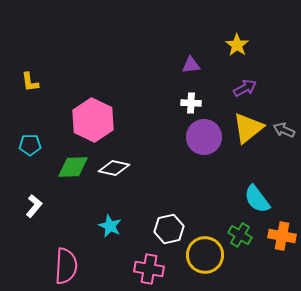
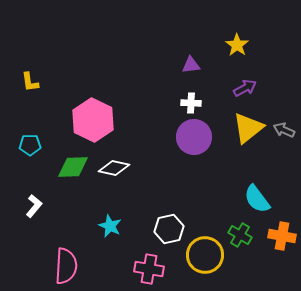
purple circle: moved 10 px left
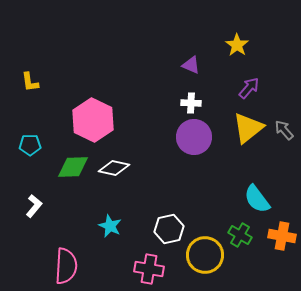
purple triangle: rotated 30 degrees clockwise
purple arrow: moved 4 px right; rotated 20 degrees counterclockwise
gray arrow: rotated 25 degrees clockwise
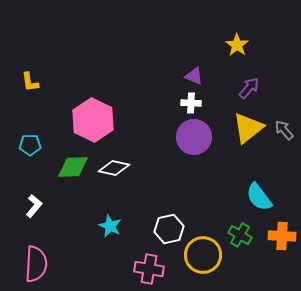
purple triangle: moved 3 px right, 11 px down
cyan semicircle: moved 2 px right, 2 px up
orange cross: rotated 8 degrees counterclockwise
yellow circle: moved 2 px left
pink semicircle: moved 30 px left, 2 px up
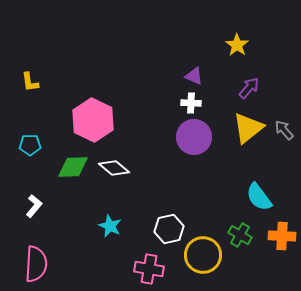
white diamond: rotated 28 degrees clockwise
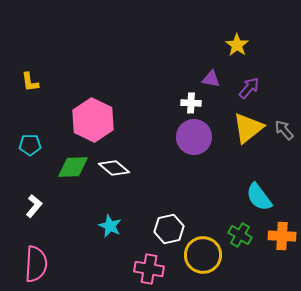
purple triangle: moved 17 px right, 3 px down; rotated 12 degrees counterclockwise
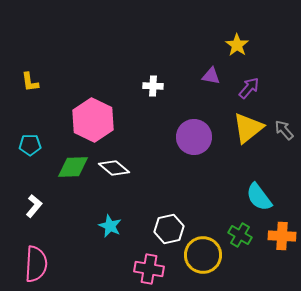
purple triangle: moved 3 px up
white cross: moved 38 px left, 17 px up
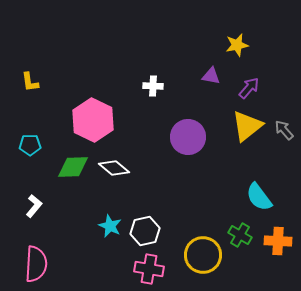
yellow star: rotated 25 degrees clockwise
yellow triangle: moved 1 px left, 2 px up
purple circle: moved 6 px left
white hexagon: moved 24 px left, 2 px down
orange cross: moved 4 px left, 5 px down
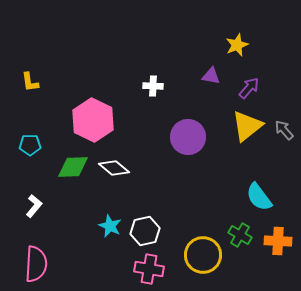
yellow star: rotated 10 degrees counterclockwise
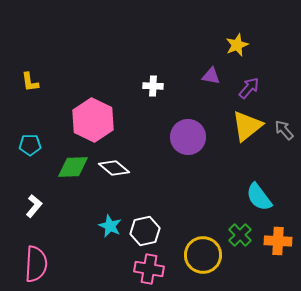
green cross: rotated 15 degrees clockwise
